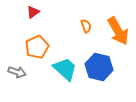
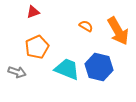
red triangle: rotated 16 degrees clockwise
orange semicircle: rotated 40 degrees counterclockwise
cyan trapezoid: moved 2 px right; rotated 20 degrees counterclockwise
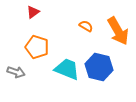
red triangle: rotated 16 degrees counterclockwise
orange pentagon: rotated 30 degrees counterclockwise
gray arrow: moved 1 px left
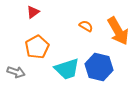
orange pentagon: rotated 25 degrees clockwise
cyan trapezoid: rotated 140 degrees clockwise
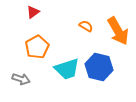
gray arrow: moved 5 px right, 7 px down
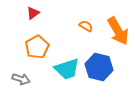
red triangle: moved 1 px down
